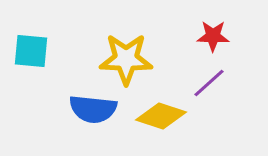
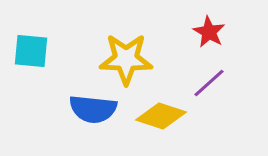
red star: moved 4 px left, 4 px up; rotated 28 degrees clockwise
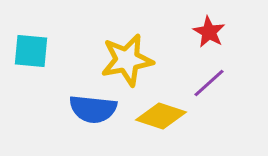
yellow star: moved 1 px right, 1 px down; rotated 12 degrees counterclockwise
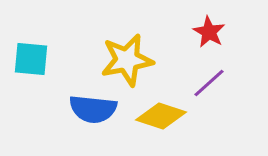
cyan square: moved 8 px down
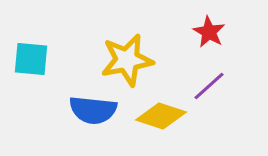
purple line: moved 3 px down
blue semicircle: moved 1 px down
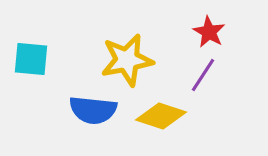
purple line: moved 6 px left, 11 px up; rotated 15 degrees counterclockwise
